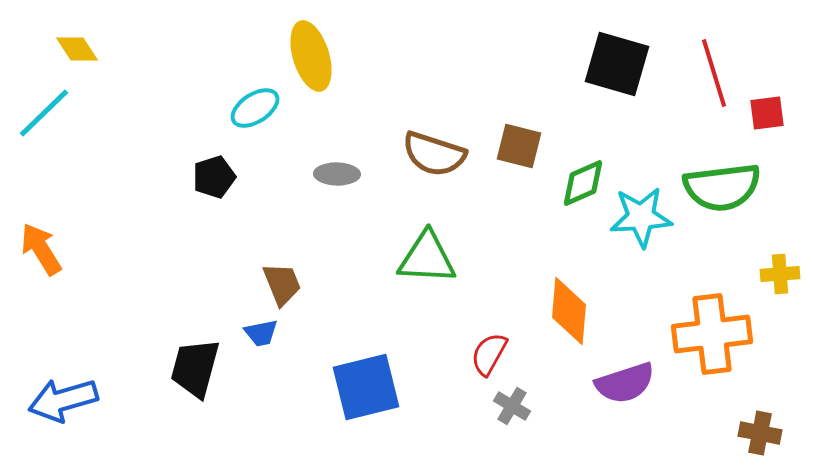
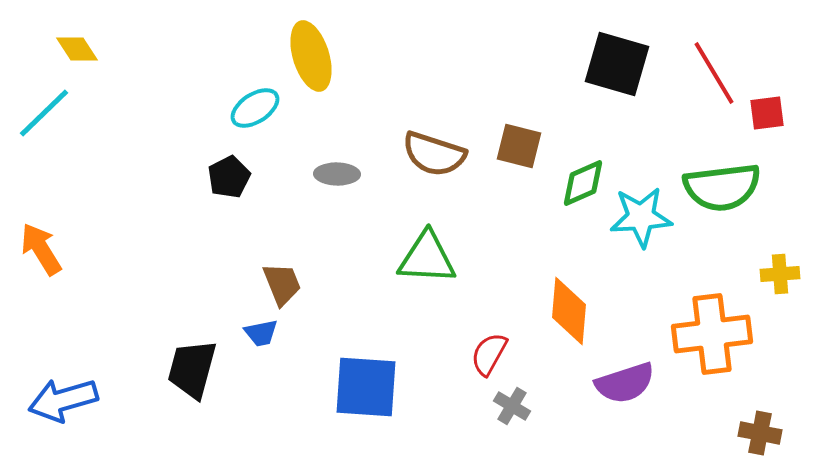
red line: rotated 14 degrees counterclockwise
black pentagon: moved 15 px right; rotated 9 degrees counterclockwise
black trapezoid: moved 3 px left, 1 px down
blue square: rotated 18 degrees clockwise
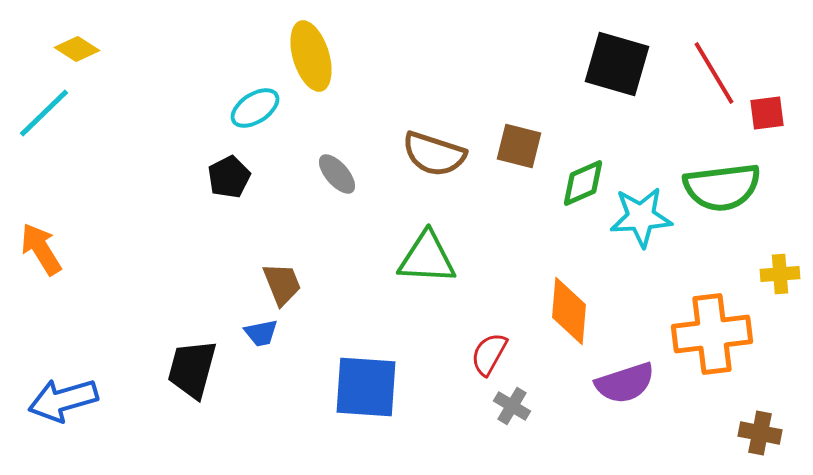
yellow diamond: rotated 24 degrees counterclockwise
gray ellipse: rotated 48 degrees clockwise
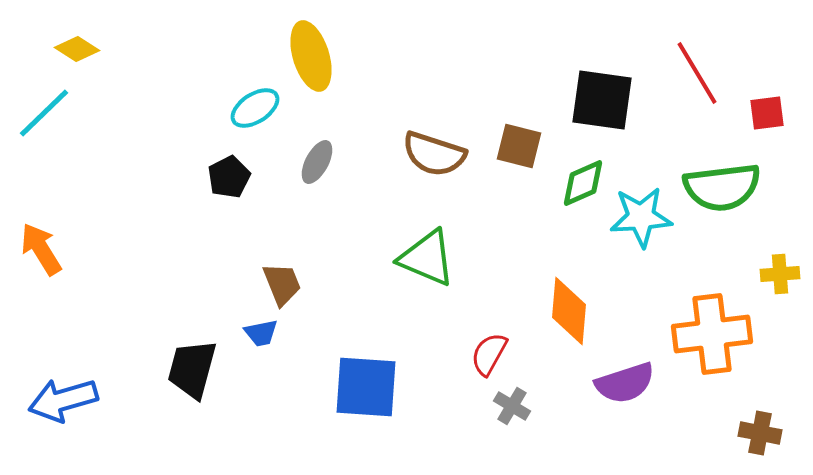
black square: moved 15 px left, 36 px down; rotated 8 degrees counterclockwise
red line: moved 17 px left
gray ellipse: moved 20 px left, 12 px up; rotated 69 degrees clockwise
green triangle: rotated 20 degrees clockwise
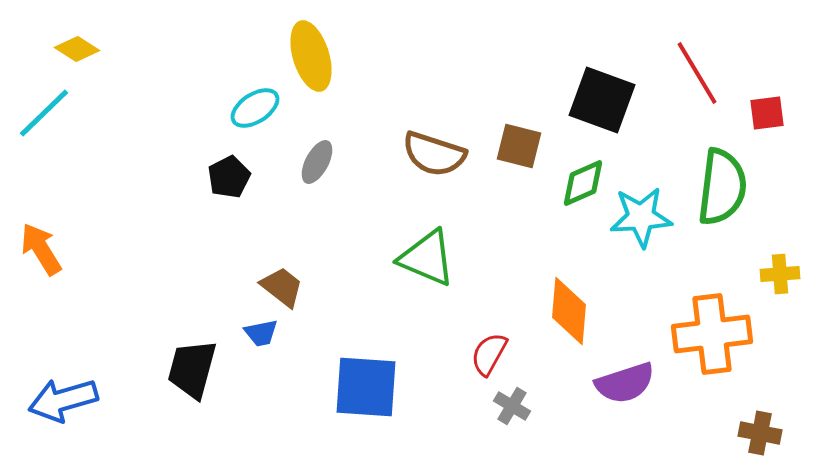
black square: rotated 12 degrees clockwise
green semicircle: rotated 76 degrees counterclockwise
brown trapezoid: moved 3 px down; rotated 30 degrees counterclockwise
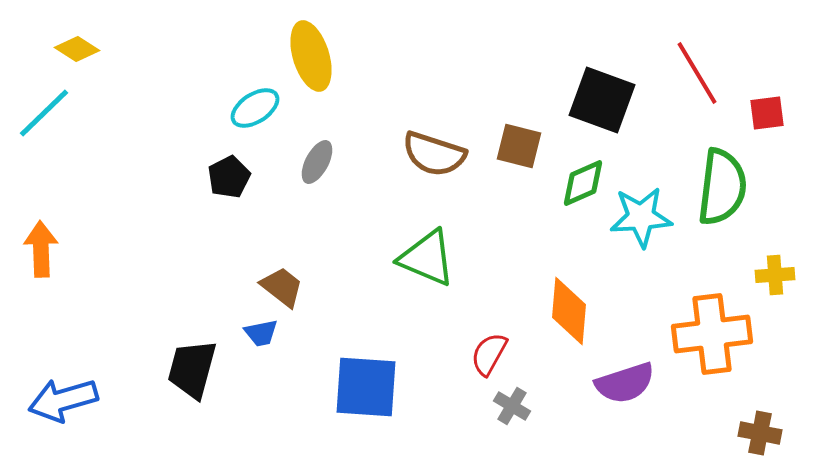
orange arrow: rotated 30 degrees clockwise
yellow cross: moved 5 px left, 1 px down
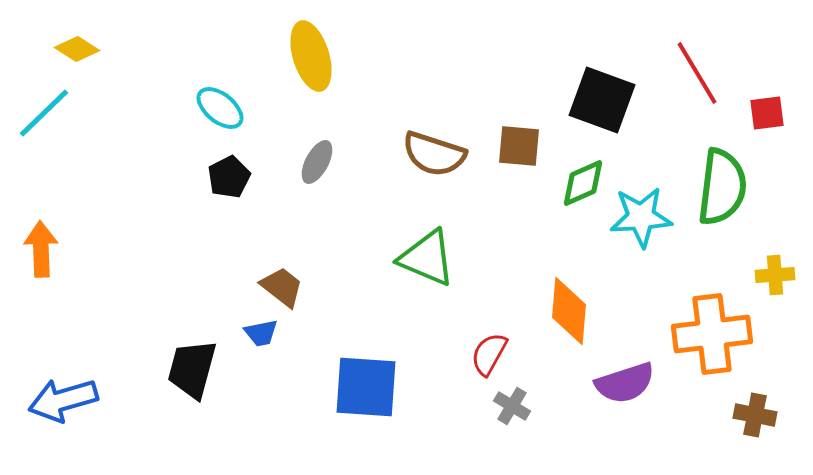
cyan ellipse: moved 35 px left; rotated 72 degrees clockwise
brown square: rotated 9 degrees counterclockwise
brown cross: moved 5 px left, 18 px up
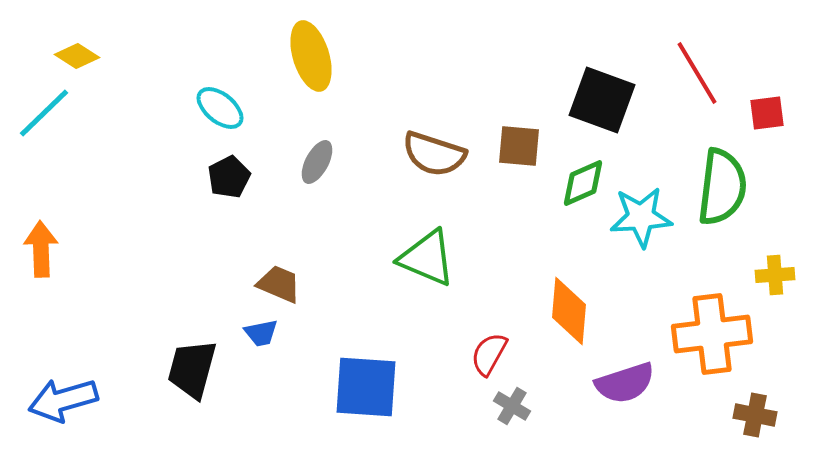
yellow diamond: moved 7 px down
brown trapezoid: moved 3 px left, 3 px up; rotated 15 degrees counterclockwise
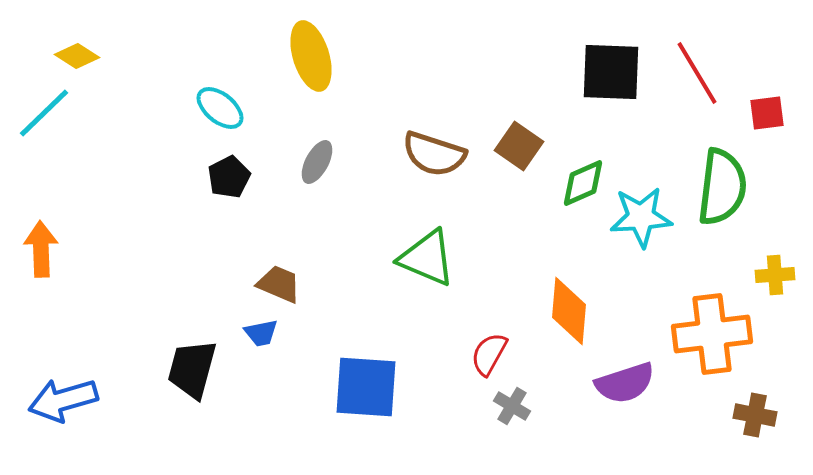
black square: moved 9 px right, 28 px up; rotated 18 degrees counterclockwise
brown square: rotated 30 degrees clockwise
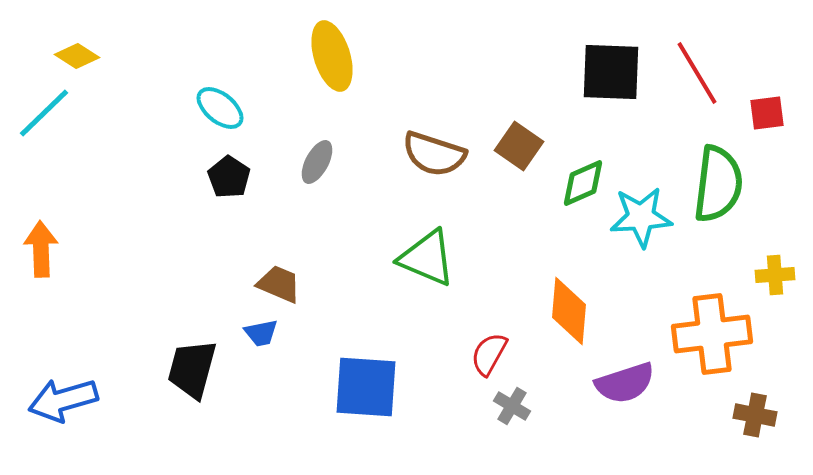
yellow ellipse: moved 21 px right
black pentagon: rotated 12 degrees counterclockwise
green semicircle: moved 4 px left, 3 px up
